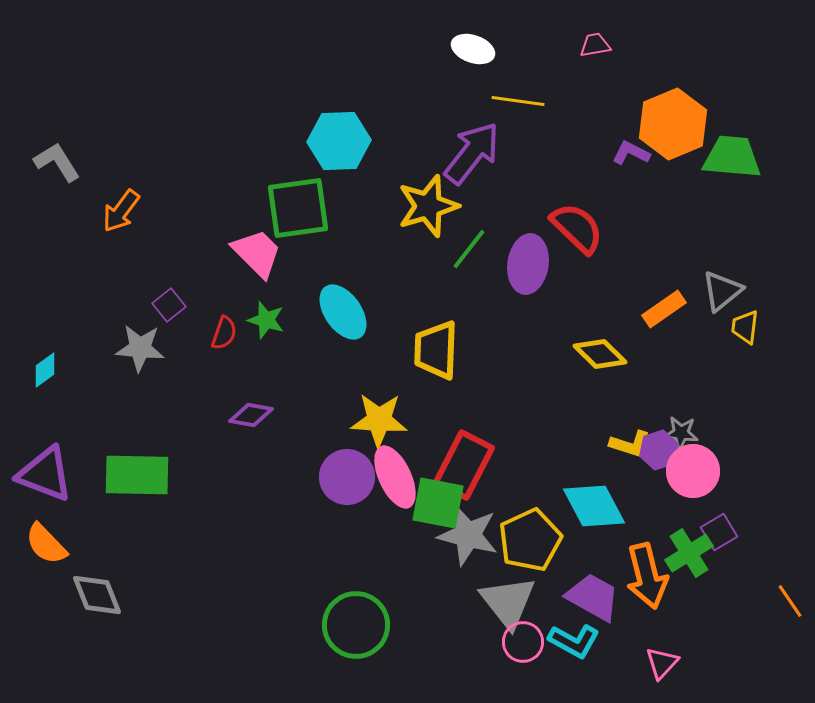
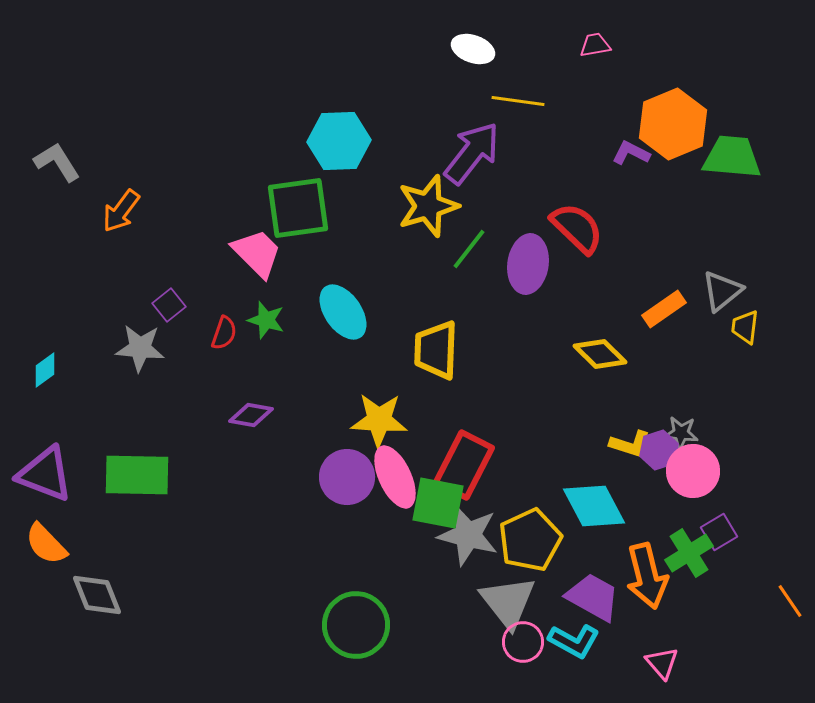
pink triangle at (662, 663): rotated 24 degrees counterclockwise
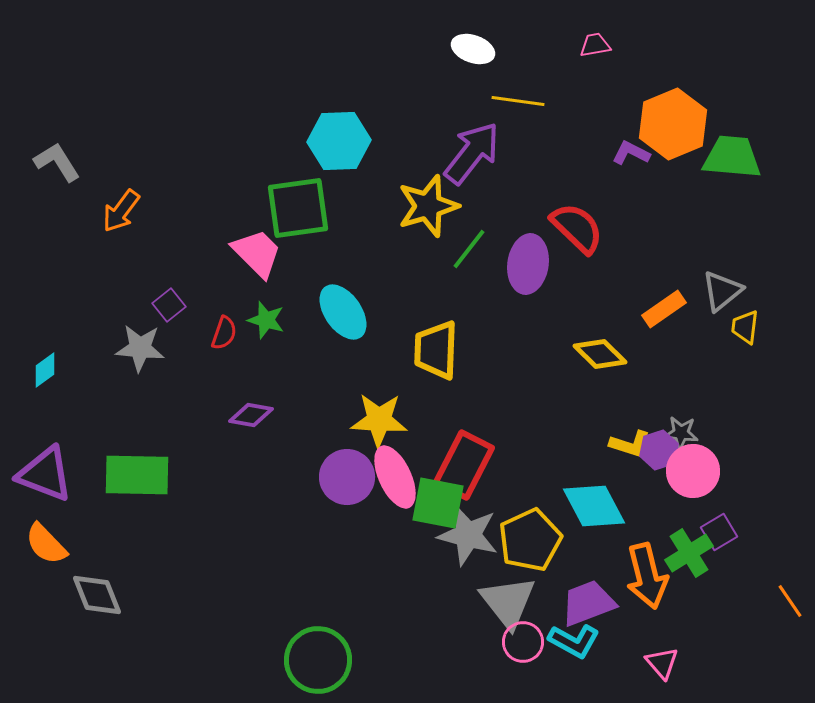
purple trapezoid at (593, 597): moved 5 px left, 6 px down; rotated 50 degrees counterclockwise
green circle at (356, 625): moved 38 px left, 35 px down
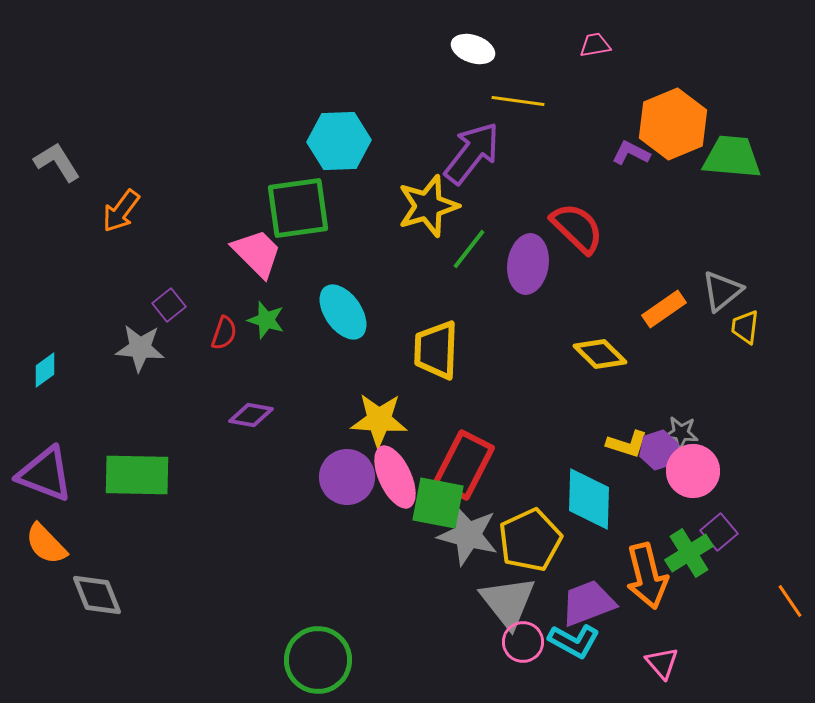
yellow L-shape at (630, 444): moved 3 px left
cyan diamond at (594, 506): moved 5 px left, 7 px up; rotated 30 degrees clockwise
purple square at (719, 532): rotated 9 degrees counterclockwise
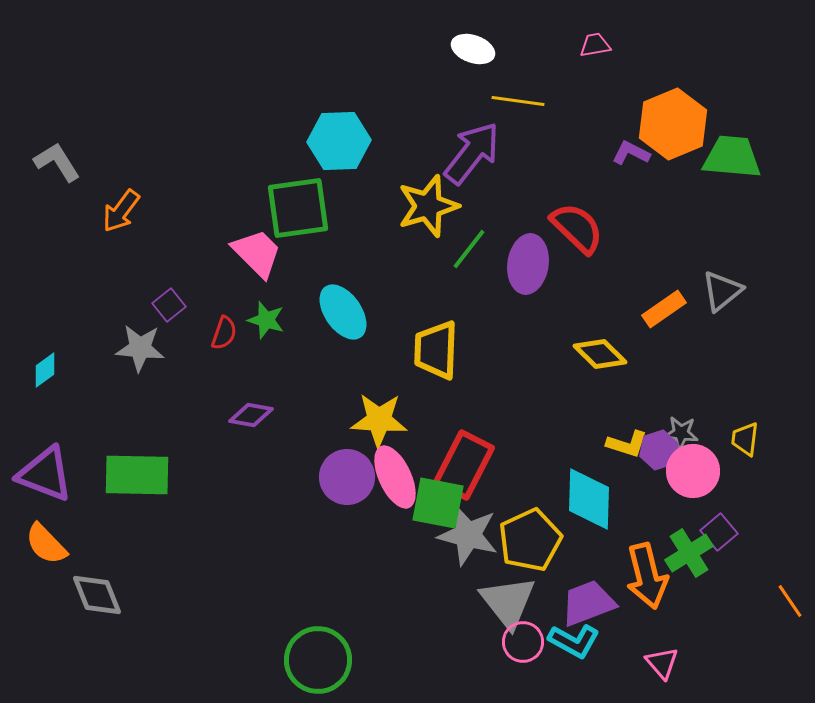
yellow trapezoid at (745, 327): moved 112 px down
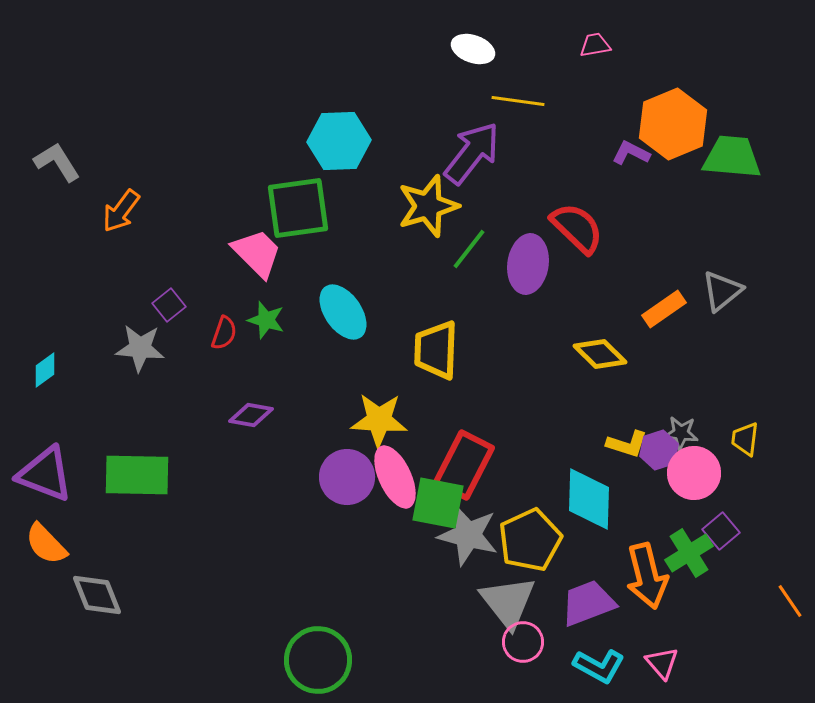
pink circle at (693, 471): moved 1 px right, 2 px down
purple square at (719, 532): moved 2 px right, 1 px up
cyan L-shape at (574, 641): moved 25 px right, 25 px down
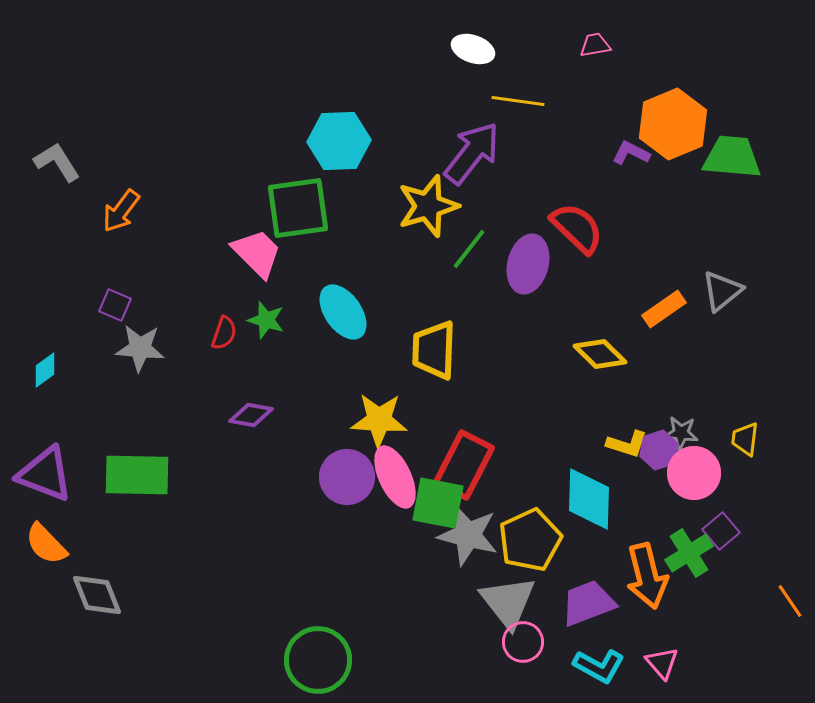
purple ellipse at (528, 264): rotated 6 degrees clockwise
purple square at (169, 305): moved 54 px left; rotated 28 degrees counterclockwise
yellow trapezoid at (436, 350): moved 2 px left
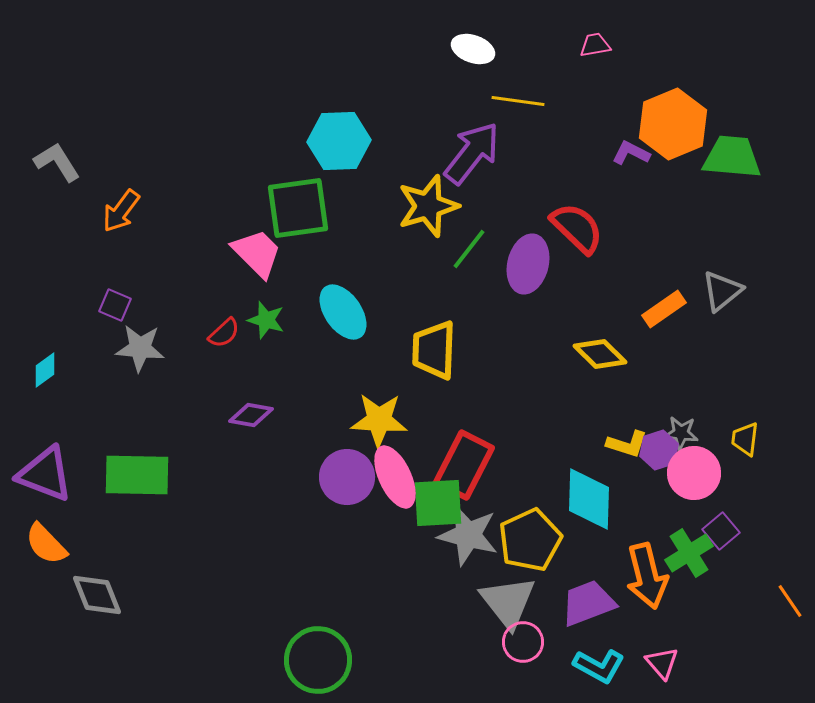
red semicircle at (224, 333): rotated 28 degrees clockwise
green square at (438, 503): rotated 14 degrees counterclockwise
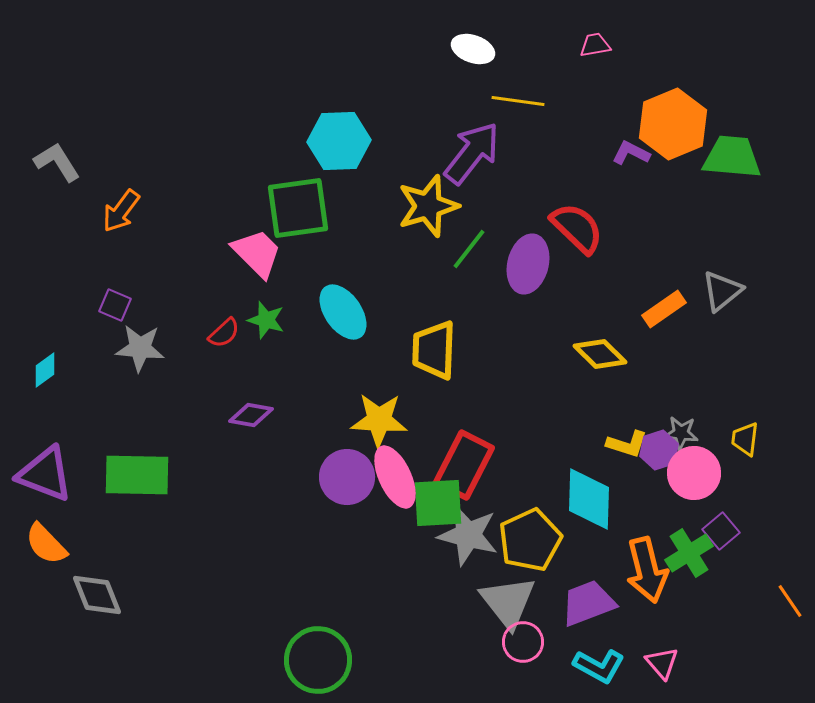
orange arrow at (647, 576): moved 6 px up
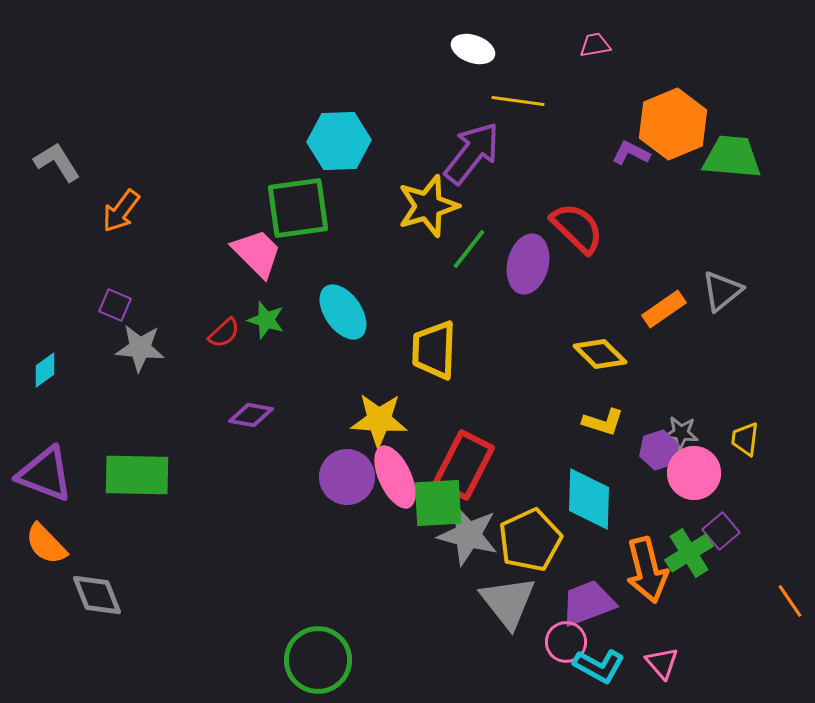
yellow L-shape at (627, 444): moved 24 px left, 22 px up
pink circle at (523, 642): moved 43 px right
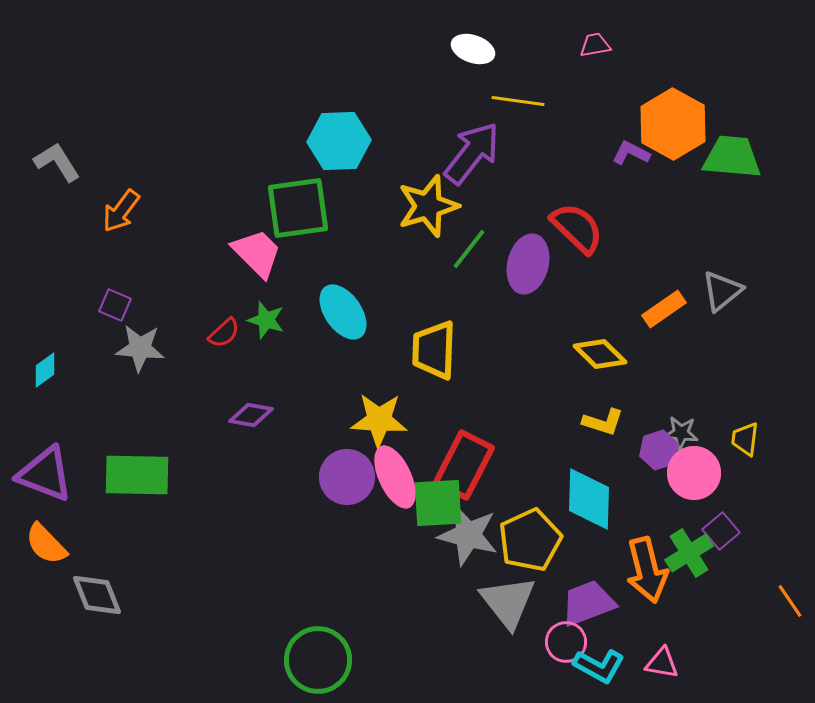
orange hexagon at (673, 124): rotated 8 degrees counterclockwise
pink triangle at (662, 663): rotated 39 degrees counterclockwise
